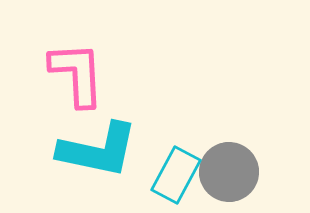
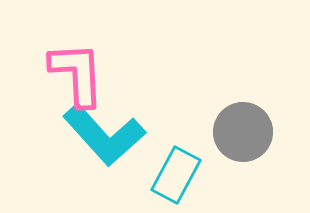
cyan L-shape: moved 6 px right, 15 px up; rotated 36 degrees clockwise
gray circle: moved 14 px right, 40 px up
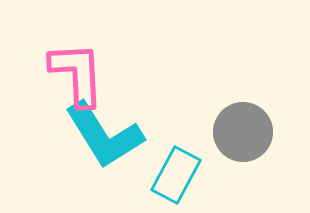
cyan L-shape: rotated 10 degrees clockwise
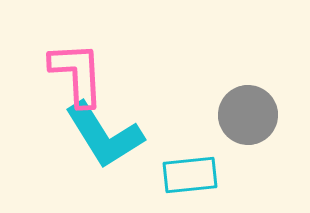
gray circle: moved 5 px right, 17 px up
cyan rectangle: moved 14 px right; rotated 56 degrees clockwise
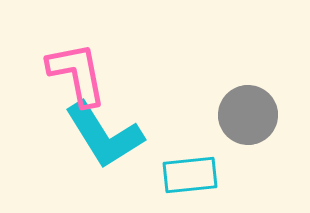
pink L-shape: rotated 8 degrees counterclockwise
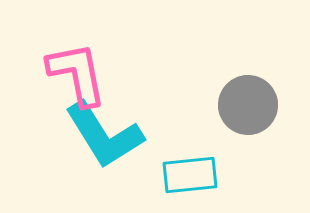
gray circle: moved 10 px up
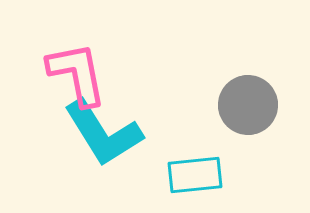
cyan L-shape: moved 1 px left, 2 px up
cyan rectangle: moved 5 px right
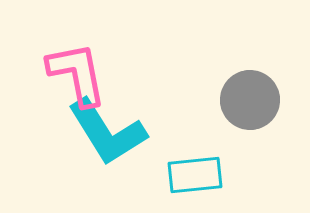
gray circle: moved 2 px right, 5 px up
cyan L-shape: moved 4 px right, 1 px up
